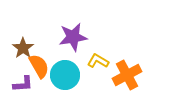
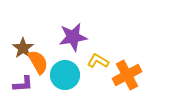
orange semicircle: moved 1 px left, 4 px up
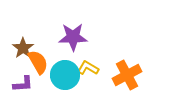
purple star: rotated 8 degrees clockwise
yellow L-shape: moved 10 px left, 7 px down
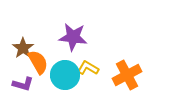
purple star: rotated 8 degrees clockwise
purple L-shape: rotated 20 degrees clockwise
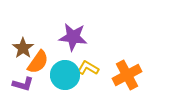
orange semicircle: rotated 65 degrees clockwise
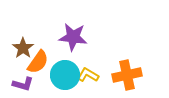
yellow L-shape: moved 7 px down
orange cross: rotated 16 degrees clockwise
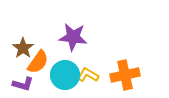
orange cross: moved 2 px left
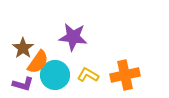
cyan circle: moved 10 px left
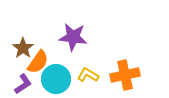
cyan circle: moved 1 px right, 4 px down
purple L-shape: rotated 50 degrees counterclockwise
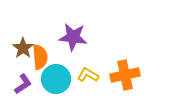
orange semicircle: moved 2 px right, 5 px up; rotated 40 degrees counterclockwise
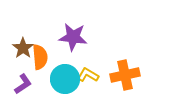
cyan circle: moved 9 px right
